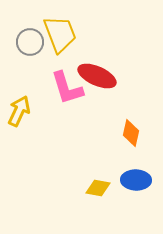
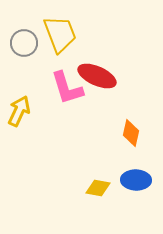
gray circle: moved 6 px left, 1 px down
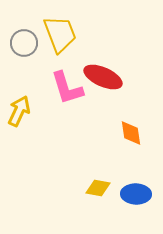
red ellipse: moved 6 px right, 1 px down
orange diamond: rotated 20 degrees counterclockwise
blue ellipse: moved 14 px down
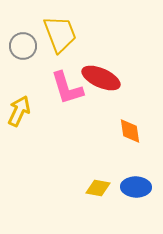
gray circle: moved 1 px left, 3 px down
red ellipse: moved 2 px left, 1 px down
orange diamond: moved 1 px left, 2 px up
blue ellipse: moved 7 px up
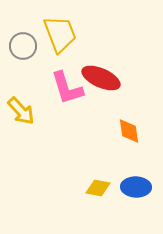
yellow arrow: moved 2 px right; rotated 112 degrees clockwise
orange diamond: moved 1 px left
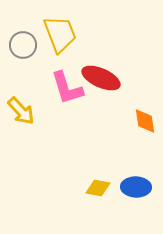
gray circle: moved 1 px up
orange diamond: moved 16 px right, 10 px up
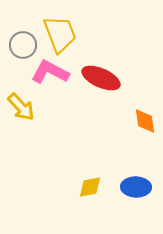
pink L-shape: moved 17 px left, 16 px up; rotated 135 degrees clockwise
yellow arrow: moved 4 px up
yellow diamond: moved 8 px left, 1 px up; rotated 20 degrees counterclockwise
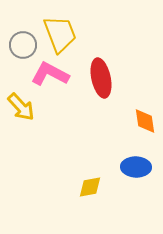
pink L-shape: moved 2 px down
red ellipse: rotated 54 degrees clockwise
blue ellipse: moved 20 px up
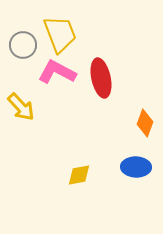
pink L-shape: moved 7 px right, 2 px up
orange diamond: moved 2 px down; rotated 28 degrees clockwise
yellow diamond: moved 11 px left, 12 px up
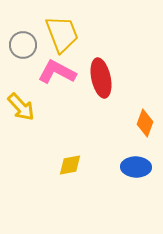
yellow trapezoid: moved 2 px right
yellow diamond: moved 9 px left, 10 px up
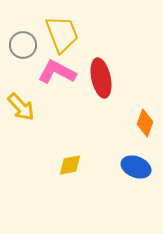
blue ellipse: rotated 20 degrees clockwise
